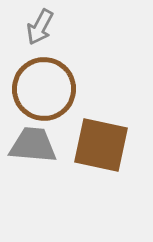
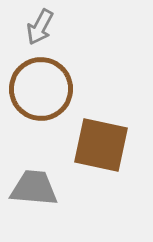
brown circle: moved 3 px left
gray trapezoid: moved 1 px right, 43 px down
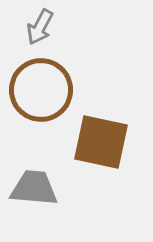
brown circle: moved 1 px down
brown square: moved 3 px up
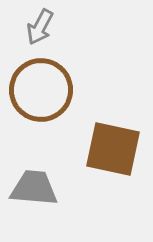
brown square: moved 12 px right, 7 px down
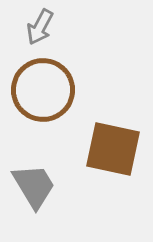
brown circle: moved 2 px right
gray trapezoid: moved 2 px up; rotated 54 degrees clockwise
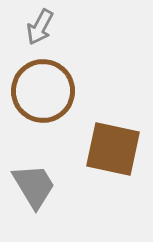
brown circle: moved 1 px down
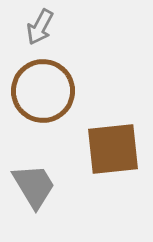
brown square: rotated 18 degrees counterclockwise
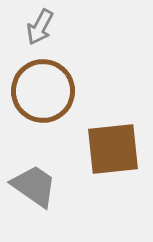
gray trapezoid: rotated 24 degrees counterclockwise
